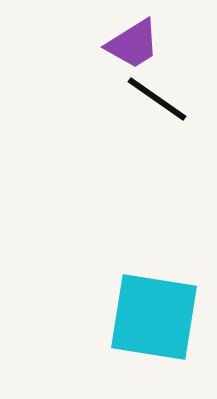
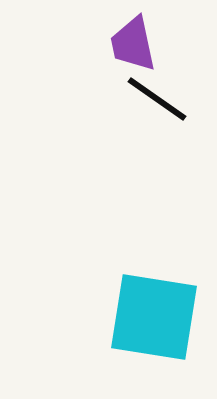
purple trapezoid: rotated 110 degrees clockwise
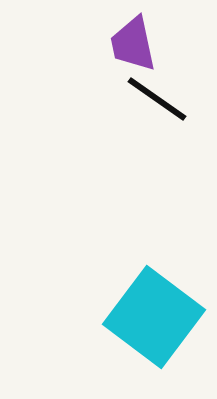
cyan square: rotated 28 degrees clockwise
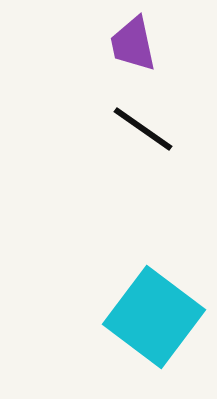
black line: moved 14 px left, 30 px down
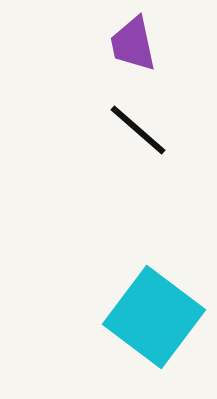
black line: moved 5 px left, 1 px down; rotated 6 degrees clockwise
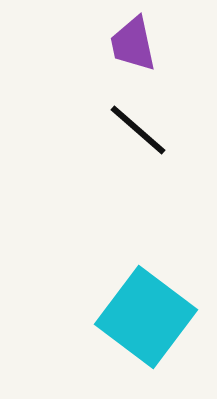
cyan square: moved 8 px left
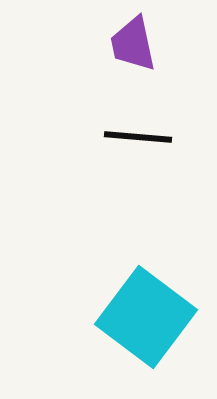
black line: moved 7 px down; rotated 36 degrees counterclockwise
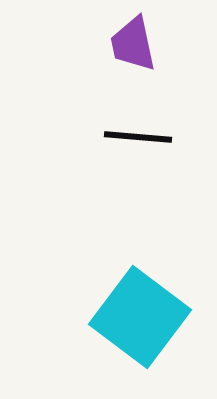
cyan square: moved 6 px left
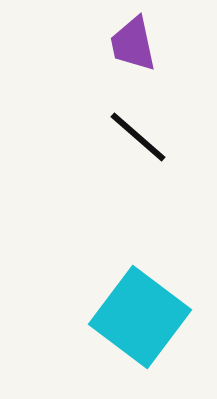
black line: rotated 36 degrees clockwise
